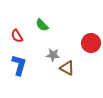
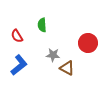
green semicircle: rotated 40 degrees clockwise
red circle: moved 3 px left
blue L-shape: rotated 35 degrees clockwise
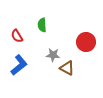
red circle: moved 2 px left, 1 px up
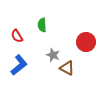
gray star: rotated 16 degrees clockwise
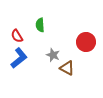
green semicircle: moved 2 px left
blue L-shape: moved 7 px up
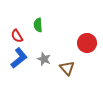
green semicircle: moved 2 px left
red circle: moved 1 px right, 1 px down
gray star: moved 9 px left, 4 px down
brown triangle: rotated 21 degrees clockwise
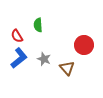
red circle: moved 3 px left, 2 px down
